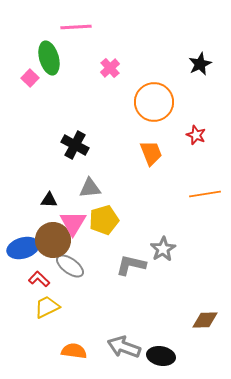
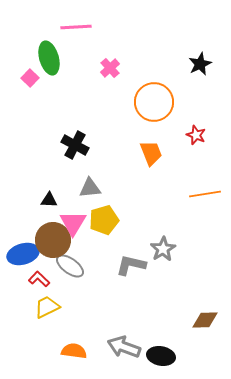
blue ellipse: moved 6 px down
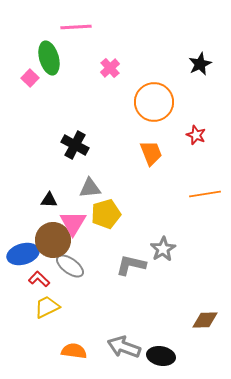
yellow pentagon: moved 2 px right, 6 px up
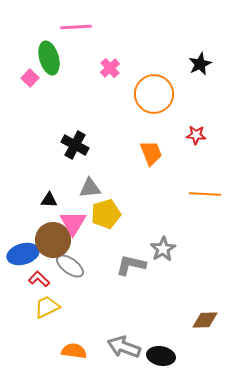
orange circle: moved 8 px up
red star: rotated 18 degrees counterclockwise
orange line: rotated 12 degrees clockwise
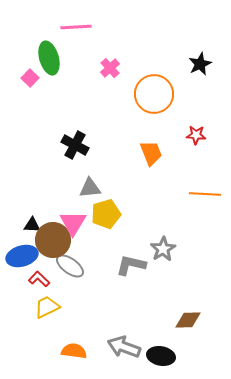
black triangle: moved 17 px left, 25 px down
blue ellipse: moved 1 px left, 2 px down
brown diamond: moved 17 px left
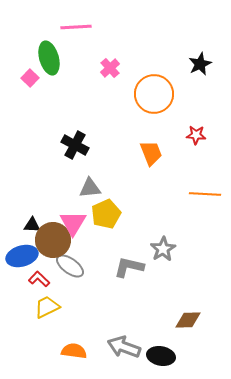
yellow pentagon: rotated 8 degrees counterclockwise
gray L-shape: moved 2 px left, 2 px down
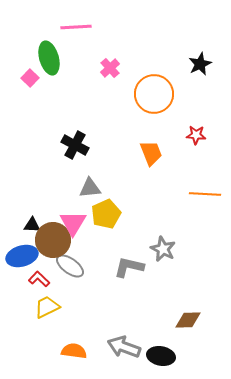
gray star: rotated 15 degrees counterclockwise
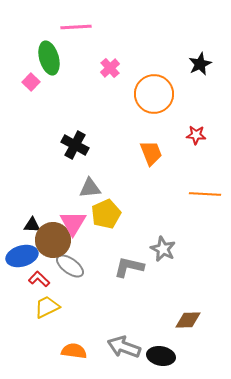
pink square: moved 1 px right, 4 px down
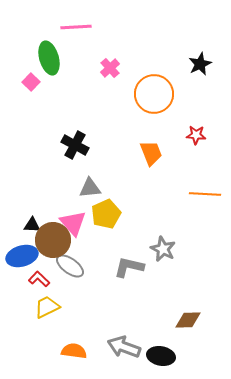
pink triangle: rotated 12 degrees counterclockwise
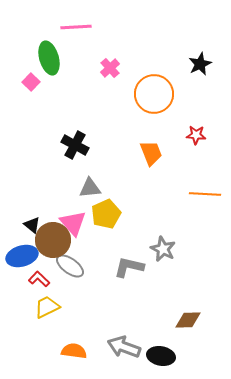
black triangle: rotated 36 degrees clockwise
